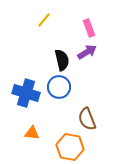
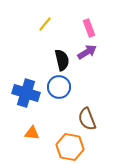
yellow line: moved 1 px right, 4 px down
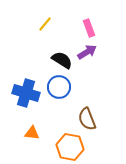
black semicircle: rotated 45 degrees counterclockwise
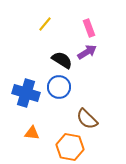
brown semicircle: rotated 25 degrees counterclockwise
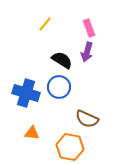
purple arrow: rotated 138 degrees clockwise
brown semicircle: rotated 20 degrees counterclockwise
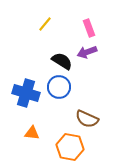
purple arrow: rotated 54 degrees clockwise
black semicircle: moved 1 px down
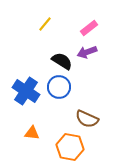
pink rectangle: rotated 72 degrees clockwise
blue cross: moved 2 px up; rotated 16 degrees clockwise
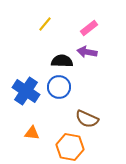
purple arrow: rotated 30 degrees clockwise
black semicircle: rotated 30 degrees counterclockwise
